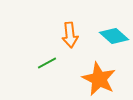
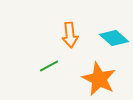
cyan diamond: moved 2 px down
green line: moved 2 px right, 3 px down
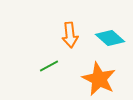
cyan diamond: moved 4 px left
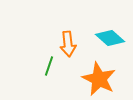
orange arrow: moved 2 px left, 9 px down
green line: rotated 42 degrees counterclockwise
